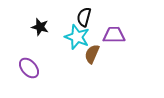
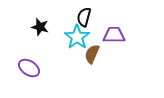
cyan star: rotated 15 degrees clockwise
purple ellipse: rotated 15 degrees counterclockwise
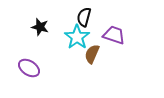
purple trapezoid: rotated 20 degrees clockwise
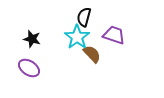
black star: moved 8 px left, 12 px down
brown semicircle: rotated 114 degrees clockwise
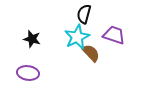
black semicircle: moved 3 px up
cyan star: rotated 10 degrees clockwise
brown semicircle: moved 1 px left, 1 px up
purple ellipse: moved 1 px left, 5 px down; rotated 25 degrees counterclockwise
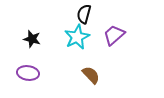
purple trapezoid: rotated 60 degrees counterclockwise
brown semicircle: moved 22 px down
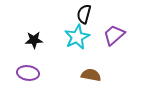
black star: moved 2 px right, 1 px down; rotated 18 degrees counterclockwise
brown semicircle: rotated 36 degrees counterclockwise
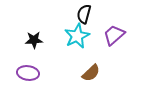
cyan star: moved 1 px up
brown semicircle: moved 2 px up; rotated 126 degrees clockwise
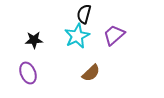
purple ellipse: rotated 60 degrees clockwise
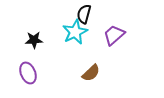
cyan star: moved 2 px left, 4 px up
